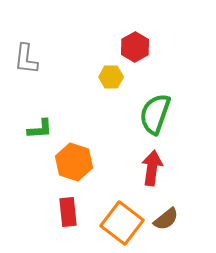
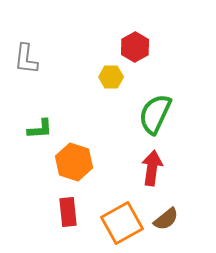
green semicircle: rotated 6 degrees clockwise
orange square: rotated 24 degrees clockwise
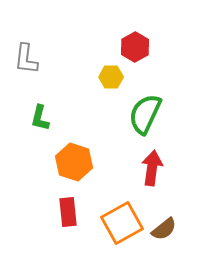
green semicircle: moved 10 px left
green L-shape: moved 11 px up; rotated 108 degrees clockwise
brown semicircle: moved 2 px left, 10 px down
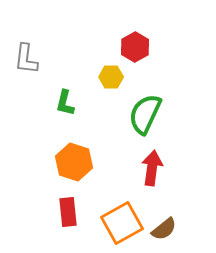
green L-shape: moved 25 px right, 15 px up
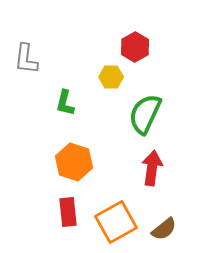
orange square: moved 6 px left, 1 px up
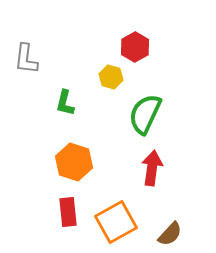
yellow hexagon: rotated 15 degrees clockwise
brown semicircle: moved 6 px right, 5 px down; rotated 8 degrees counterclockwise
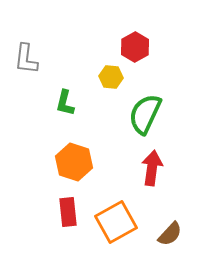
yellow hexagon: rotated 10 degrees counterclockwise
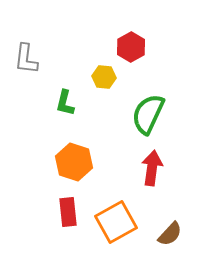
red hexagon: moved 4 px left
yellow hexagon: moved 7 px left
green semicircle: moved 3 px right
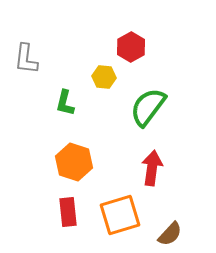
green semicircle: moved 7 px up; rotated 12 degrees clockwise
orange square: moved 4 px right, 7 px up; rotated 12 degrees clockwise
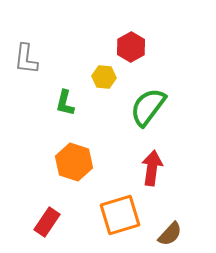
red rectangle: moved 21 px left, 10 px down; rotated 40 degrees clockwise
